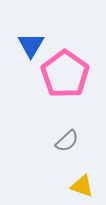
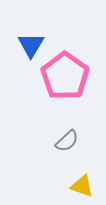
pink pentagon: moved 2 px down
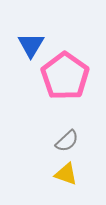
yellow triangle: moved 16 px left, 12 px up
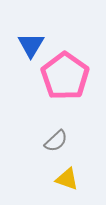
gray semicircle: moved 11 px left
yellow triangle: moved 1 px right, 5 px down
